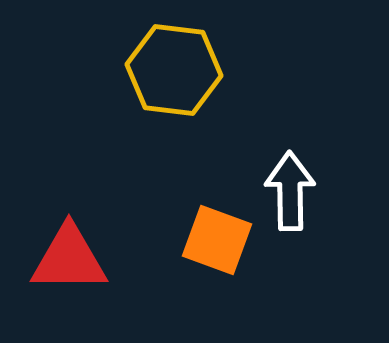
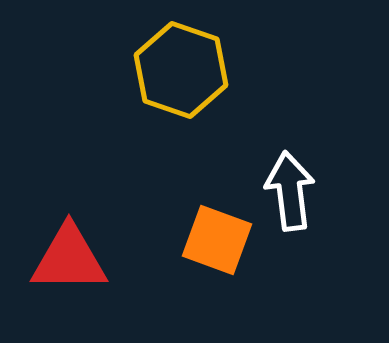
yellow hexagon: moved 7 px right; rotated 12 degrees clockwise
white arrow: rotated 6 degrees counterclockwise
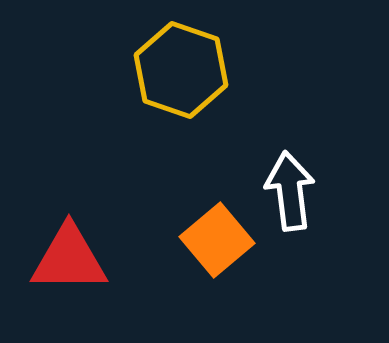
orange square: rotated 30 degrees clockwise
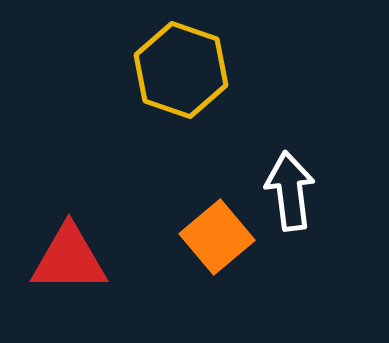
orange square: moved 3 px up
